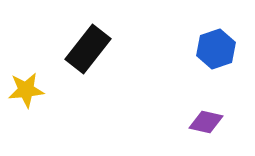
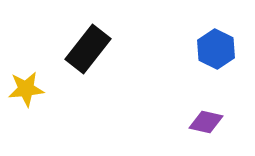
blue hexagon: rotated 15 degrees counterclockwise
yellow star: moved 1 px up
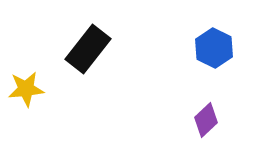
blue hexagon: moved 2 px left, 1 px up
purple diamond: moved 2 px up; rotated 56 degrees counterclockwise
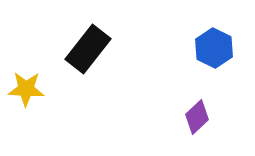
yellow star: rotated 9 degrees clockwise
purple diamond: moved 9 px left, 3 px up
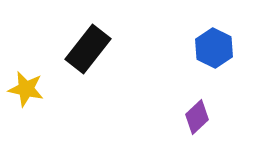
yellow star: rotated 9 degrees clockwise
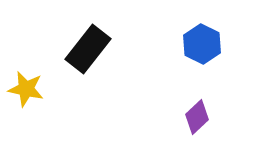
blue hexagon: moved 12 px left, 4 px up
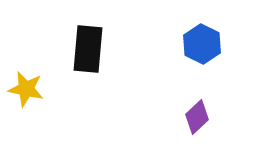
black rectangle: rotated 33 degrees counterclockwise
